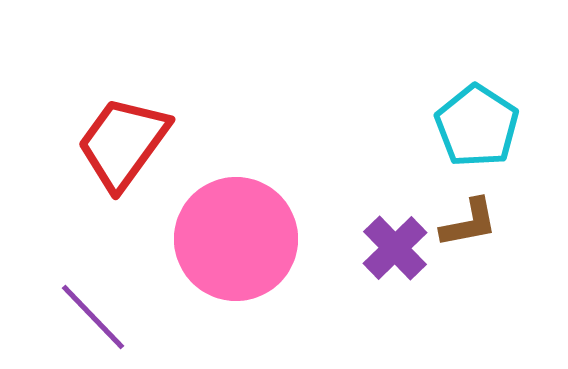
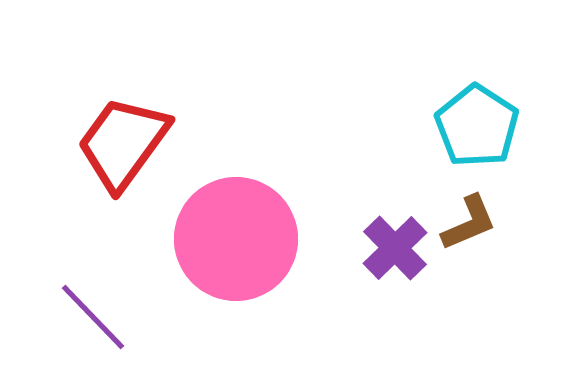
brown L-shape: rotated 12 degrees counterclockwise
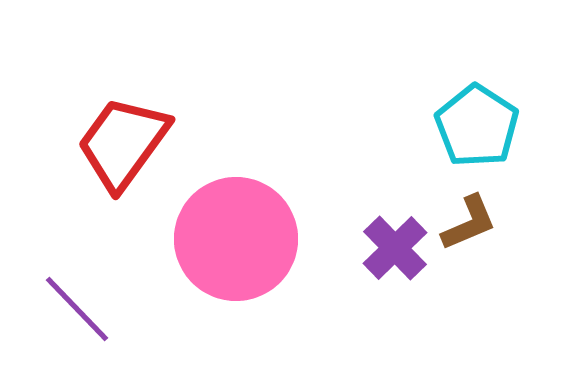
purple line: moved 16 px left, 8 px up
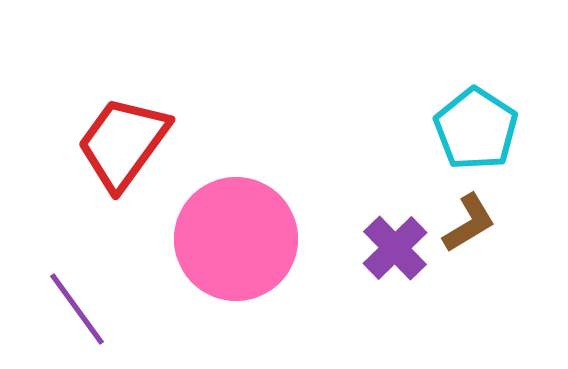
cyan pentagon: moved 1 px left, 3 px down
brown L-shape: rotated 8 degrees counterclockwise
purple line: rotated 8 degrees clockwise
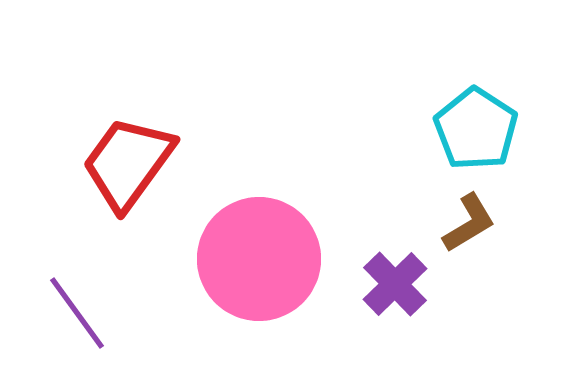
red trapezoid: moved 5 px right, 20 px down
pink circle: moved 23 px right, 20 px down
purple cross: moved 36 px down
purple line: moved 4 px down
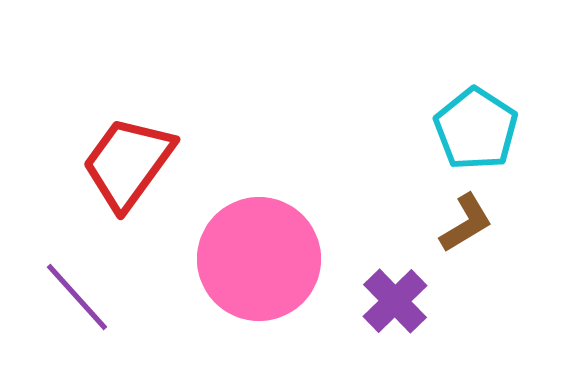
brown L-shape: moved 3 px left
purple cross: moved 17 px down
purple line: moved 16 px up; rotated 6 degrees counterclockwise
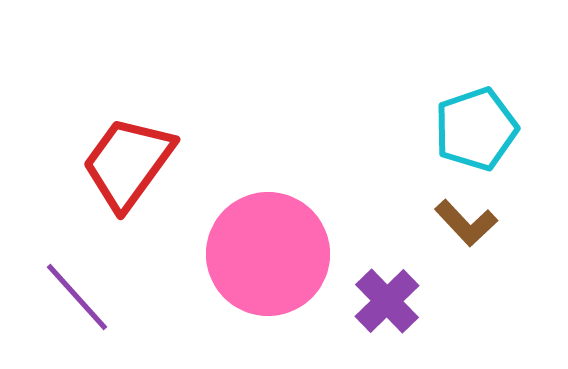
cyan pentagon: rotated 20 degrees clockwise
brown L-shape: rotated 78 degrees clockwise
pink circle: moved 9 px right, 5 px up
purple cross: moved 8 px left
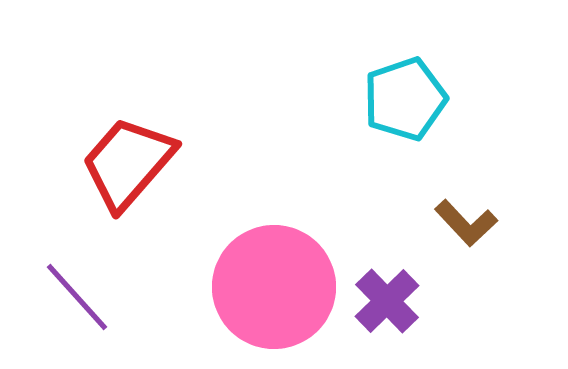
cyan pentagon: moved 71 px left, 30 px up
red trapezoid: rotated 5 degrees clockwise
pink circle: moved 6 px right, 33 px down
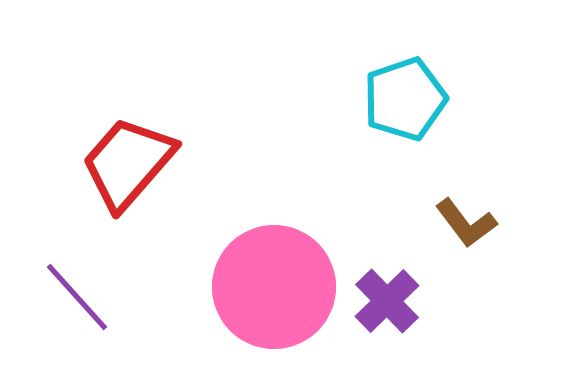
brown L-shape: rotated 6 degrees clockwise
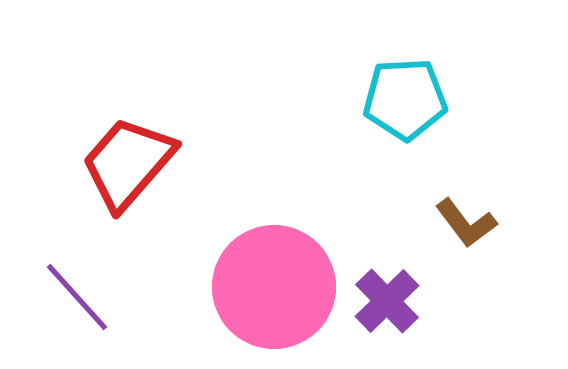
cyan pentagon: rotated 16 degrees clockwise
